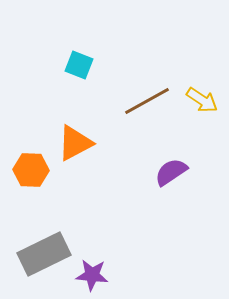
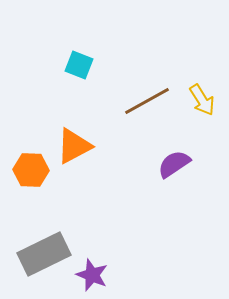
yellow arrow: rotated 24 degrees clockwise
orange triangle: moved 1 px left, 3 px down
purple semicircle: moved 3 px right, 8 px up
purple star: rotated 16 degrees clockwise
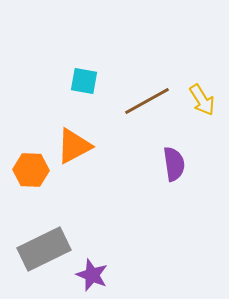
cyan square: moved 5 px right, 16 px down; rotated 12 degrees counterclockwise
purple semicircle: rotated 116 degrees clockwise
gray rectangle: moved 5 px up
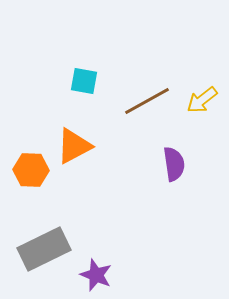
yellow arrow: rotated 84 degrees clockwise
purple star: moved 4 px right
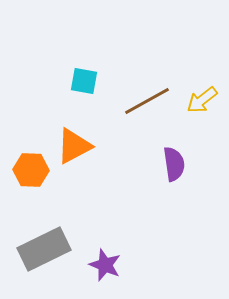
purple star: moved 9 px right, 10 px up
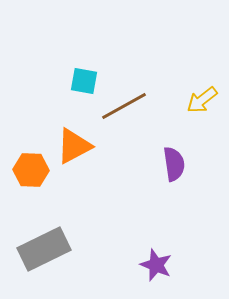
brown line: moved 23 px left, 5 px down
purple star: moved 51 px right
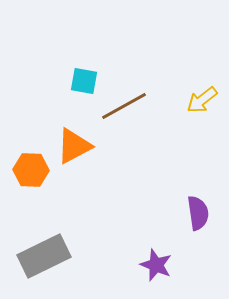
purple semicircle: moved 24 px right, 49 px down
gray rectangle: moved 7 px down
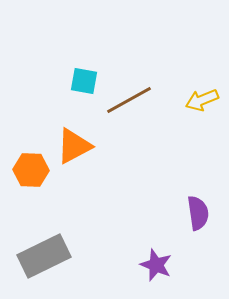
yellow arrow: rotated 16 degrees clockwise
brown line: moved 5 px right, 6 px up
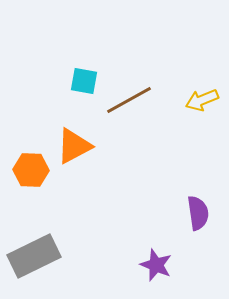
gray rectangle: moved 10 px left
